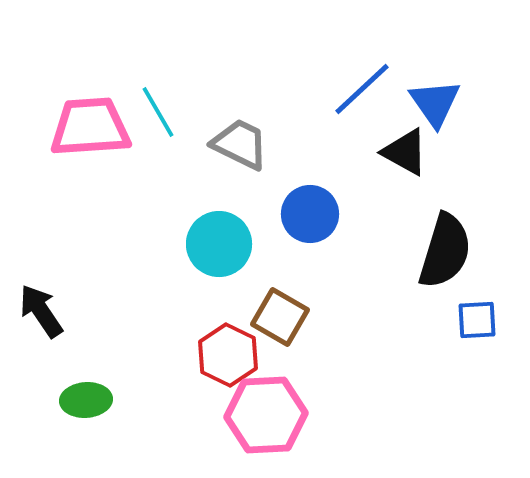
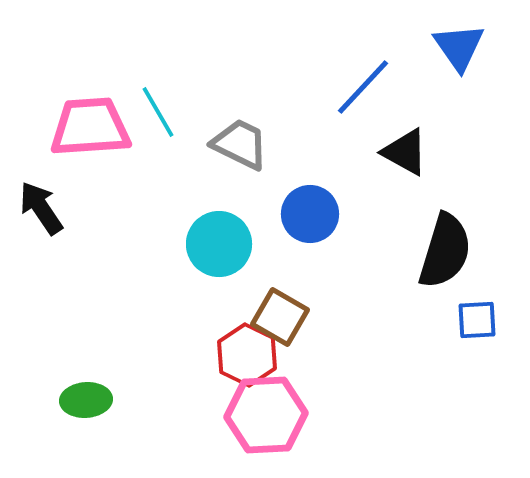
blue line: moved 1 px right, 2 px up; rotated 4 degrees counterclockwise
blue triangle: moved 24 px right, 56 px up
black arrow: moved 103 px up
red hexagon: moved 19 px right
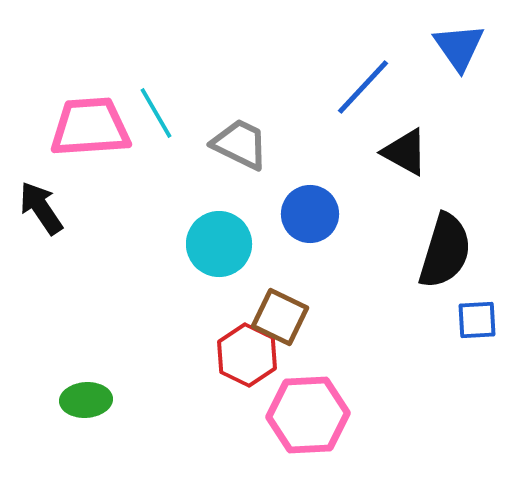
cyan line: moved 2 px left, 1 px down
brown square: rotated 4 degrees counterclockwise
pink hexagon: moved 42 px right
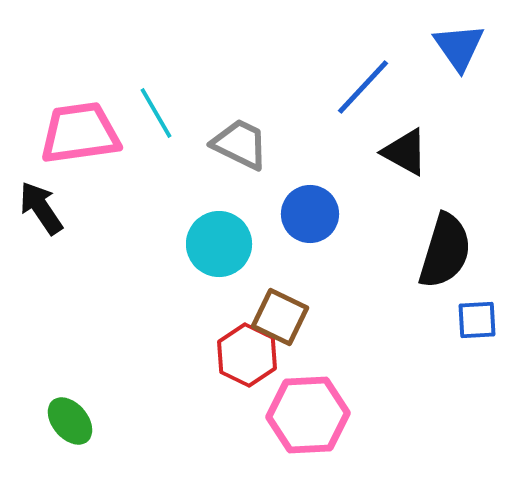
pink trapezoid: moved 10 px left, 6 px down; rotated 4 degrees counterclockwise
green ellipse: moved 16 px left, 21 px down; rotated 54 degrees clockwise
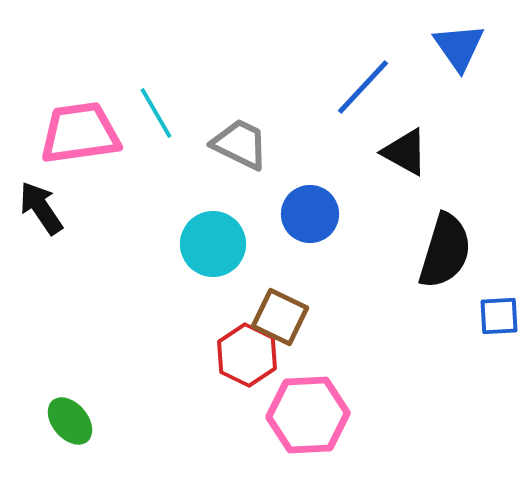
cyan circle: moved 6 px left
blue square: moved 22 px right, 4 px up
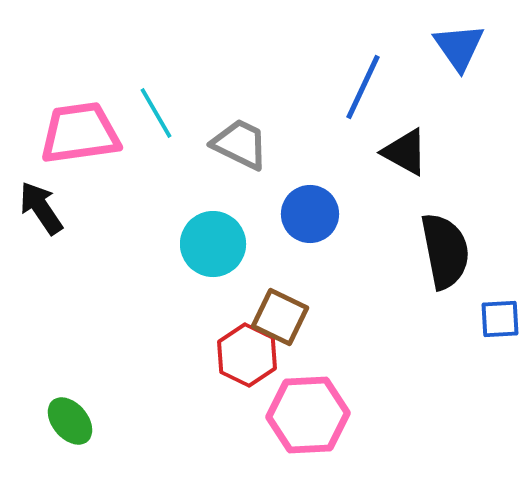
blue line: rotated 18 degrees counterclockwise
black semicircle: rotated 28 degrees counterclockwise
blue square: moved 1 px right, 3 px down
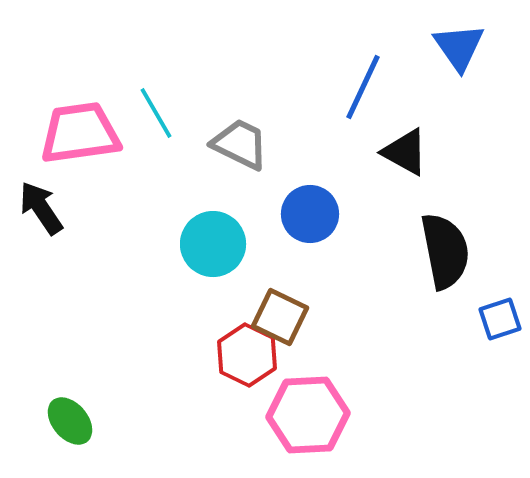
blue square: rotated 15 degrees counterclockwise
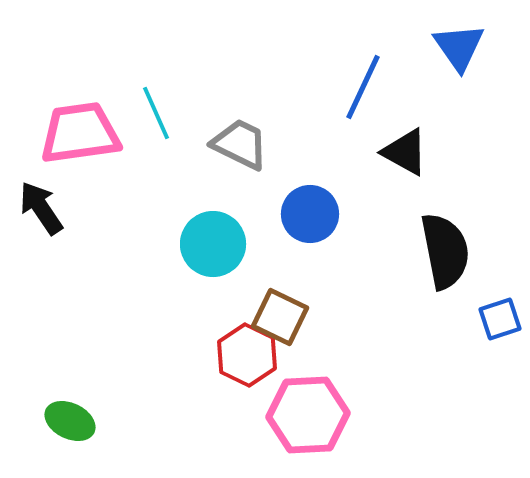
cyan line: rotated 6 degrees clockwise
green ellipse: rotated 24 degrees counterclockwise
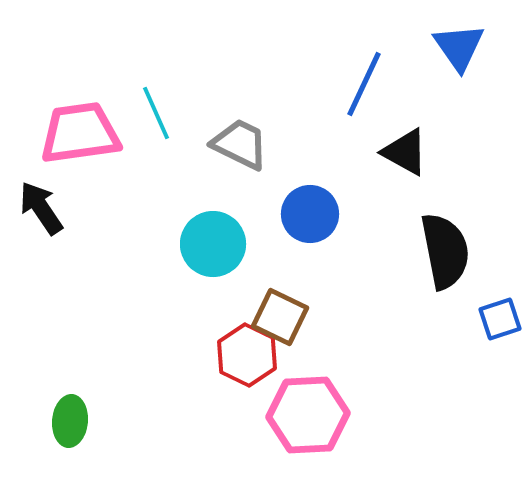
blue line: moved 1 px right, 3 px up
green ellipse: rotated 69 degrees clockwise
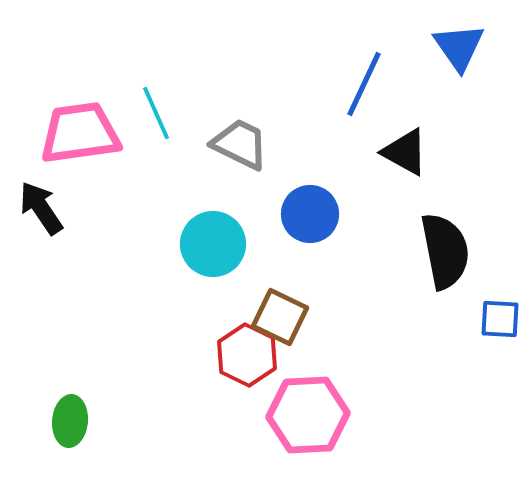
blue square: rotated 21 degrees clockwise
